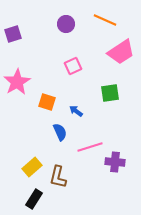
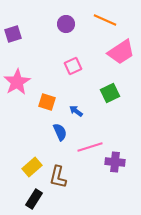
green square: rotated 18 degrees counterclockwise
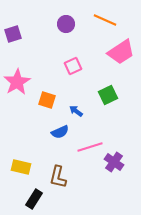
green square: moved 2 px left, 2 px down
orange square: moved 2 px up
blue semicircle: rotated 90 degrees clockwise
purple cross: moved 1 px left; rotated 30 degrees clockwise
yellow rectangle: moved 11 px left; rotated 54 degrees clockwise
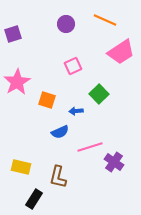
green square: moved 9 px left, 1 px up; rotated 18 degrees counterclockwise
blue arrow: rotated 40 degrees counterclockwise
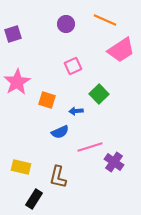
pink trapezoid: moved 2 px up
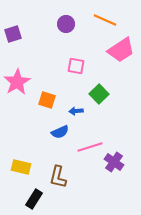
pink square: moved 3 px right; rotated 36 degrees clockwise
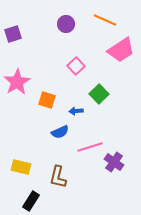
pink square: rotated 36 degrees clockwise
black rectangle: moved 3 px left, 2 px down
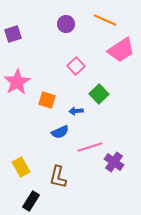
yellow rectangle: rotated 48 degrees clockwise
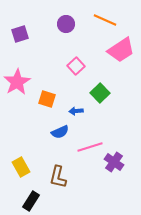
purple square: moved 7 px right
green square: moved 1 px right, 1 px up
orange square: moved 1 px up
